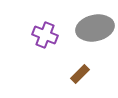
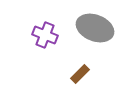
gray ellipse: rotated 33 degrees clockwise
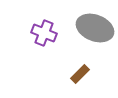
purple cross: moved 1 px left, 2 px up
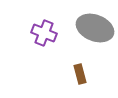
brown rectangle: rotated 60 degrees counterclockwise
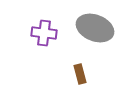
purple cross: rotated 15 degrees counterclockwise
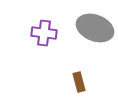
brown rectangle: moved 1 px left, 8 px down
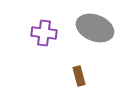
brown rectangle: moved 6 px up
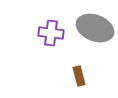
purple cross: moved 7 px right
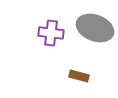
brown rectangle: rotated 60 degrees counterclockwise
